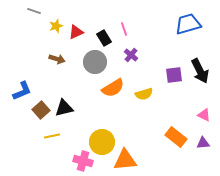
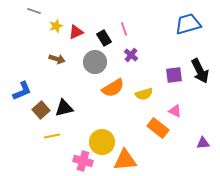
pink triangle: moved 29 px left, 4 px up
orange rectangle: moved 18 px left, 9 px up
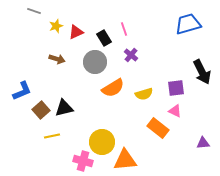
black arrow: moved 2 px right, 1 px down
purple square: moved 2 px right, 13 px down
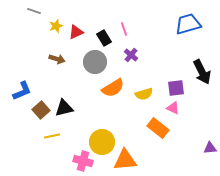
pink triangle: moved 2 px left, 3 px up
purple triangle: moved 7 px right, 5 px down
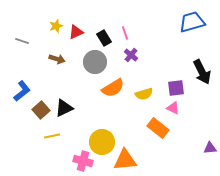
gray line: moved 12 px left, 30 px down
blue trapezoid: moved 4 px right, 2 px up
pink line: moved 1 px right, 4 px down
blue L-shape: rotated 15 degrees counterclockwise
black triangle: rotated 12 degrees counterclockwise
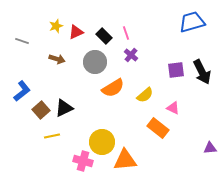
pink line: moved 1 px right
black rectangle: moved 2 px up; rotated 14 degrees counterclockwise
purple square: moved 18 px up
yellow semicircle: moved 1 px right, 1 px down; rotated 24 degrees counterclockwise
